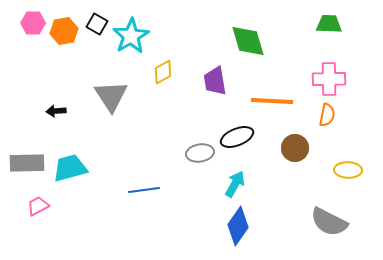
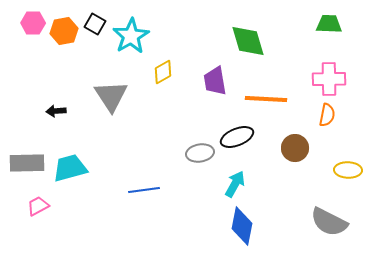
black square: moved 2 px left
orange line: moved 6 px left, 2 px up
blue diamond: moved 4 px right; rotated 24 degrees counterclockwise
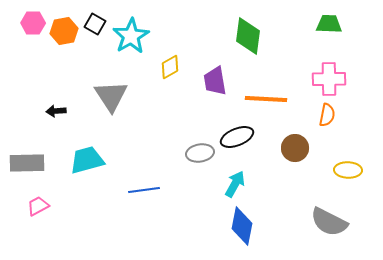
green diamond: moved 5 px up; rotated 24 degrees clockwise
yellow diamond: moved 7 px right, 5 px up
cyan trapezoid: moved 17 px right, 8 px up
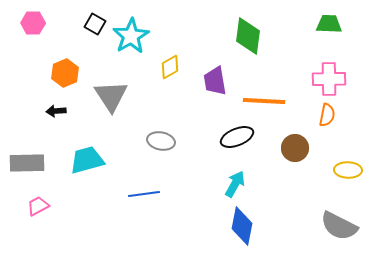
orange hexagon: moved 1 px right, 42 px down; rotated 12 degrees counterclockwise
orange line: moved 2 px left, 2 px down
gray ellipse: moved 39 px left, 12 px up; rotated 20 degrees clockwise
blue line: moved 4 px down
gray semicircle: moved 10 px right, 4 px down
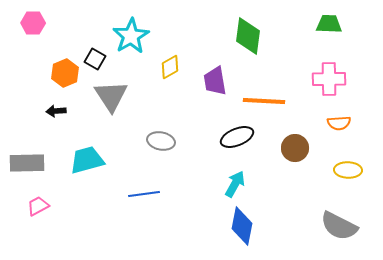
black square: moved 35 px down
orange semicircle: moved 12 px right, 8 px down; rotated 75 degrees clockwise
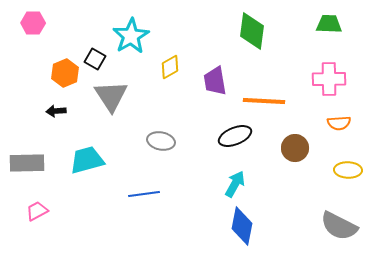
green diamond: moved 4 px right, 5 px up
black ellipse: moved 2 px left, 1 px up
pink trapezoid: moved 1 px left, 5 px down
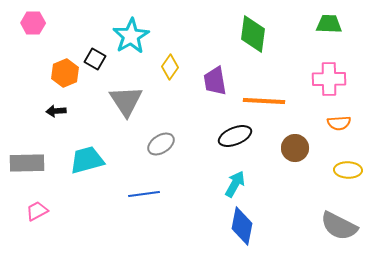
green diamond: moved 1 px right, 3 px down
yellow diamond: rotated 25 degrees counterclockwise
gray triangle: moved 15 px right, 5 px down
gray ellipse: moved 3 px down; rotated 44 degrees counterclockwise
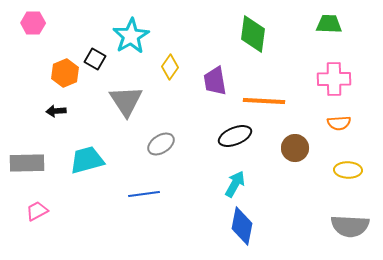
pink cross: moved 5 px right
gray semicircle: moved 11 px right; rotated 24 degrees counterclockwise
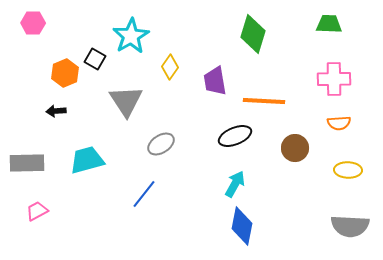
green diamond: rotated 9 degrees clockwise
blue line: rotated 44 degrees counterclockwise
